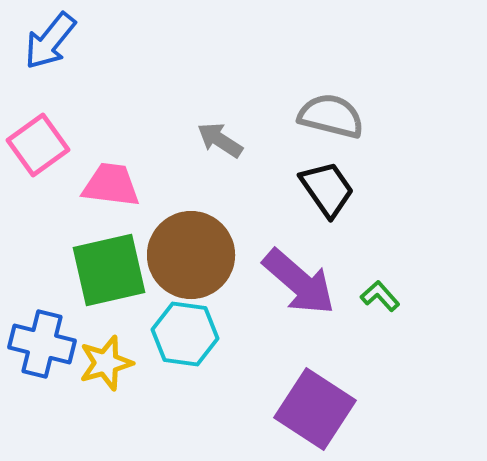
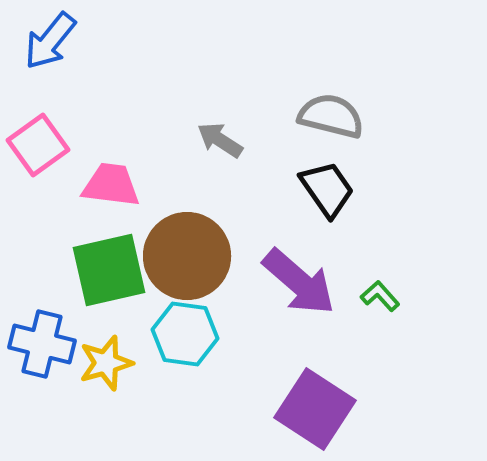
brown circle: moved 4 px left, 1 px down
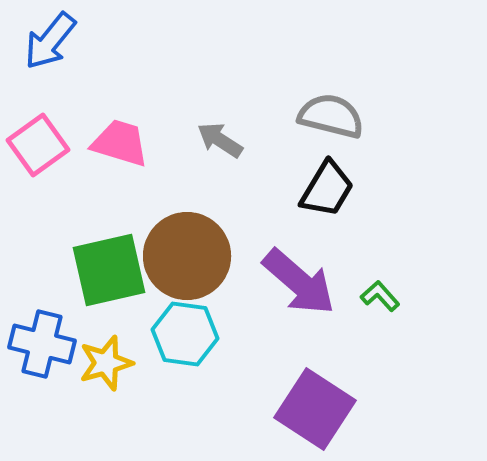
pink trapezoid: moved 9 px right, 42 px up; rotated 10 degrees clockwise
black trapezoid: rotated 66 degrees clockwise
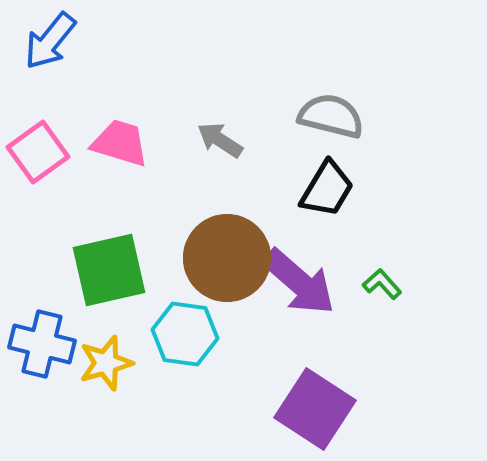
pink square: moved 7 px down
brown circle: moved 40 px right, 2 px down
green L-shape: moved 2 px right, 12 px up
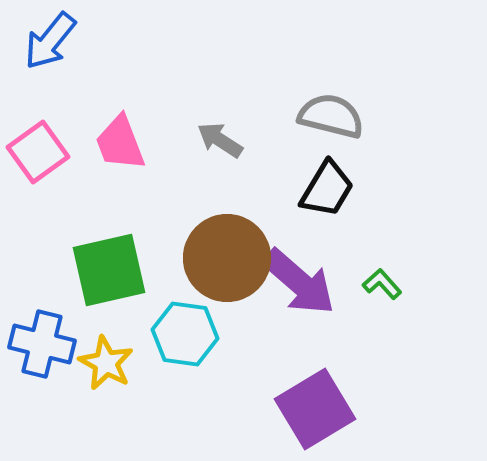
pink trapezoid: rotated 128 degrees counterclockwise
yellow star: rotated 28 degrees counterclockwise
purple square: rotated 26 degrees clockwise
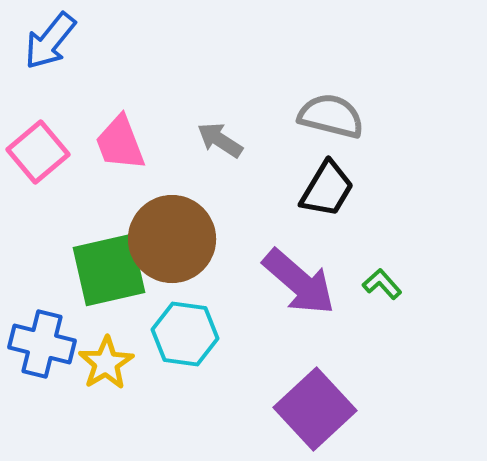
pink square: rotated 4 degrees counterclockwise
brown circle: moved 55 px left, 19 px up
yellow star: rotated 12 degrees clockwise
purple square: rotated 12 degrees counterclockwise
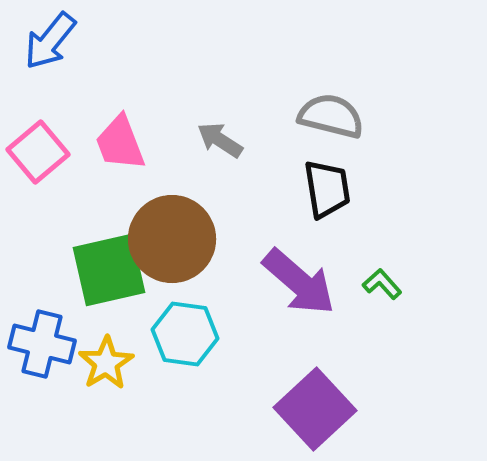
black trapezoid: rotated 40 degrees counterclockwise
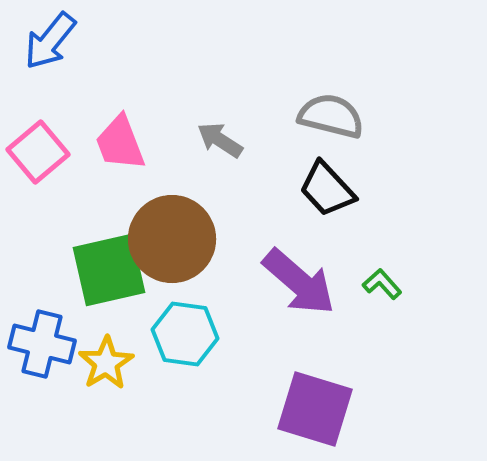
black trapezoid: rotated 146 degrees clockwise
purple square: rotated 30 degrees counterclockwise
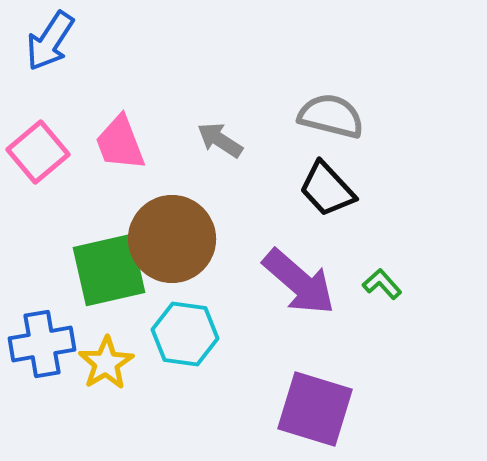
blue arrow: rotated 6 degrees counterclockwise
blue cross: rotated 24 degrees counterclockwise
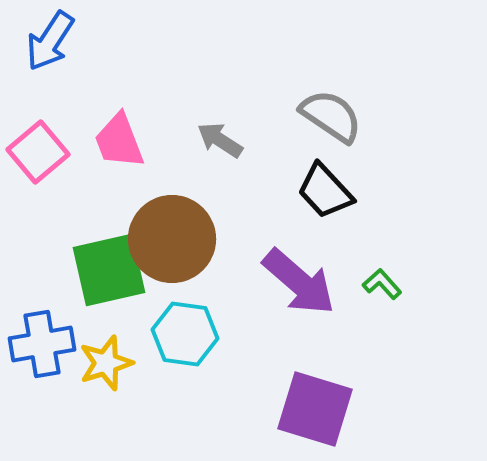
gray semicircle: rotated 20 degrees clockwise
pink trapezoid: moved 1 px left, 2 px up
black trapezoid: moved 2 px left, 2 px down
yellow star: rotated 14 degrees clockwise
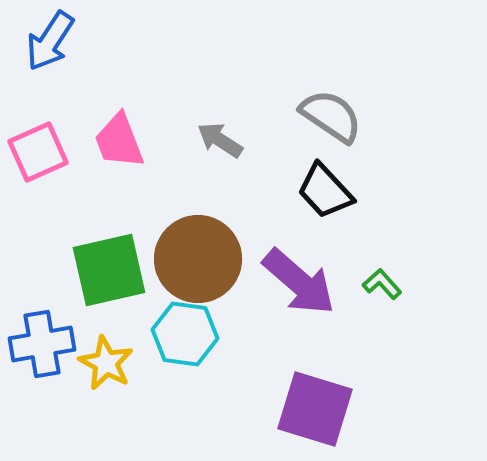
pink square: rotated 16 degrees clockwise
brown circle: moved 26 px right, 20 px down
yellow star: rotated 26 degrees counterclockwise
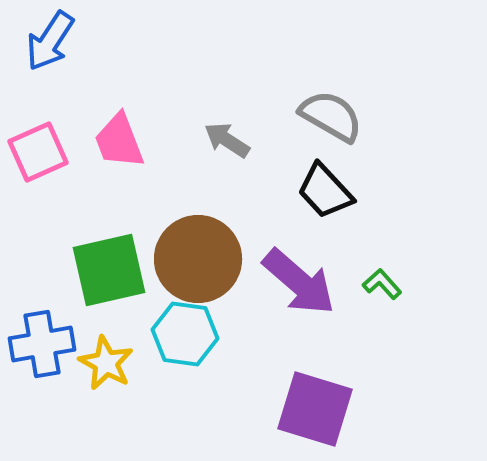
gray semicircle: rotated 4 degrees counterclockwise
gray arrow: moved 7 px right
